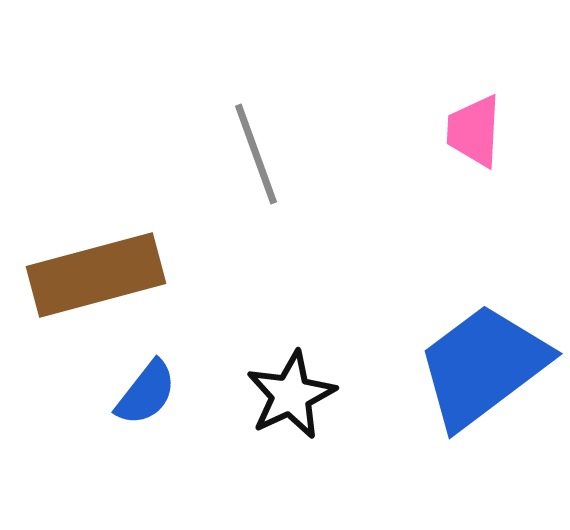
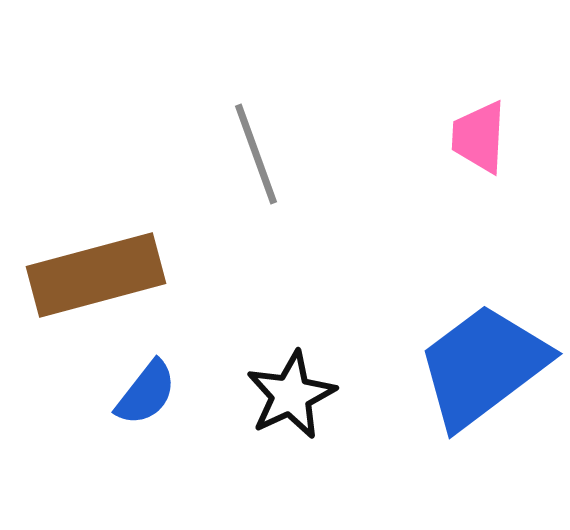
pink trapezoid: moved 5 px right, 6 px down
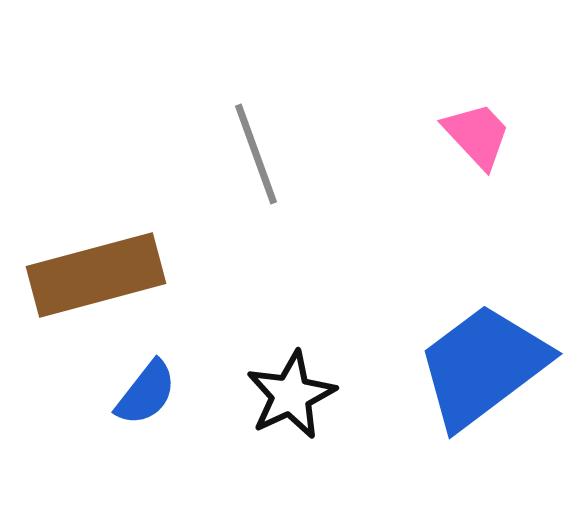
pink trapezoid: moved 2 px left, 2 px up; rotated 134 degrees clockwise
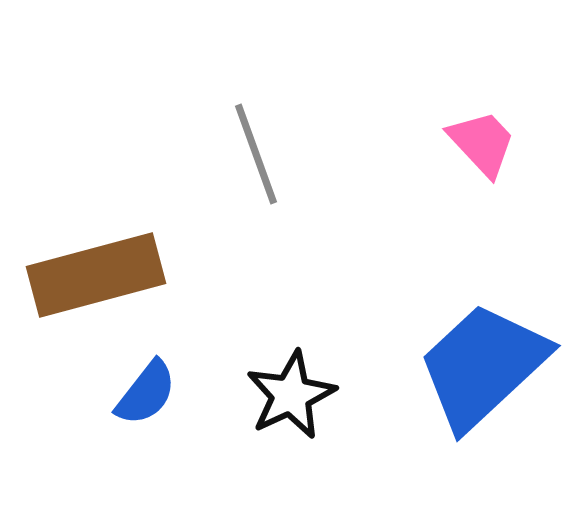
pink trapezoid: moved 5 px right, 8 px down
blue trapezoid: rotated 6 degrees counterclockwise
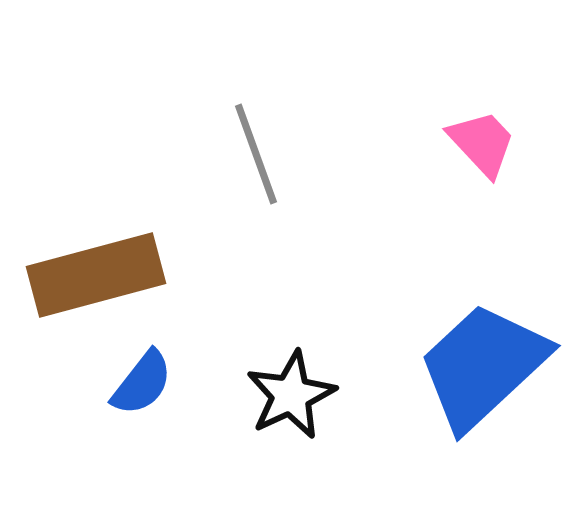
blue semicircle: moved 4 px left, 10 px up
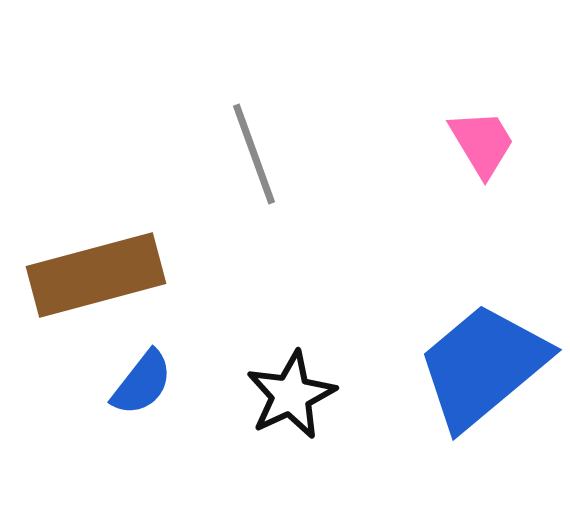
pink trapezoid: rotated 12 degrees clockwise
gray line: moved 2 px left
blue trapezoid: rotated 3 degrees clockwise
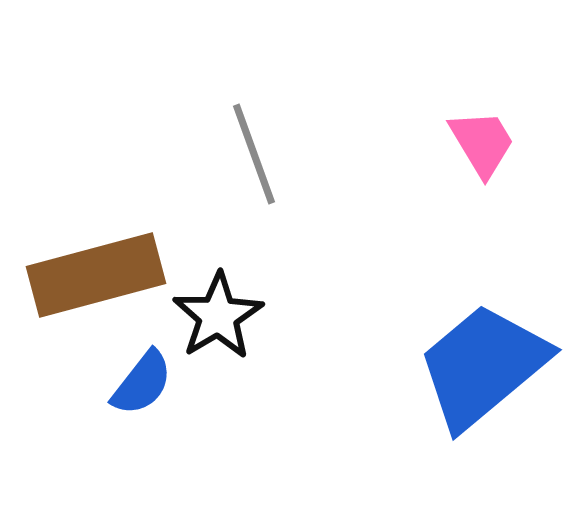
black star: moved 73 px left, 79 px up; rotated 6 degrees counterclockwise
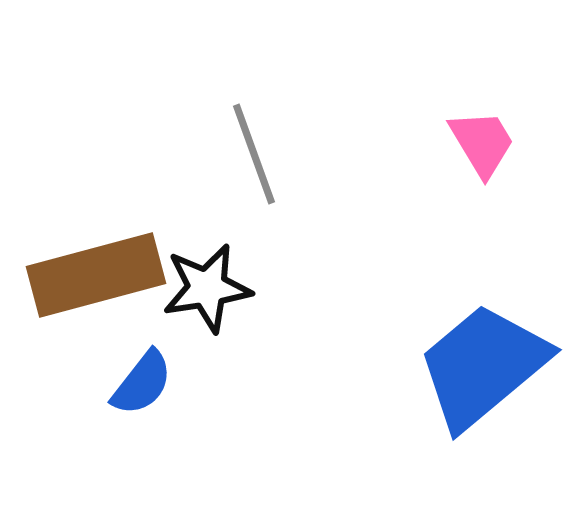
black star: moved 11 px left, 28 px up; rotated 22 degrees clockwise
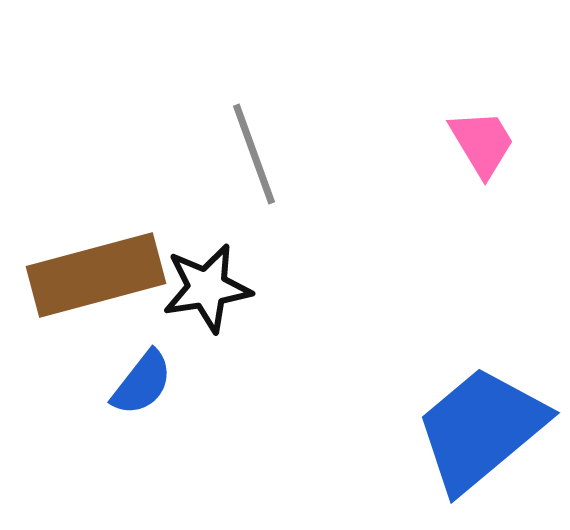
blue trapezoid: moved 2 px left, 63 px down
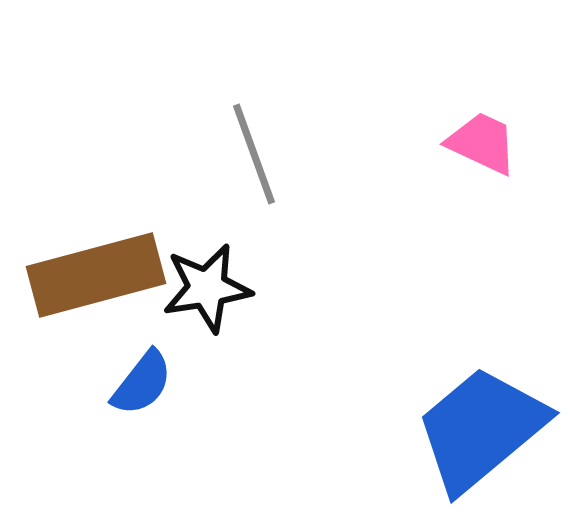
pink trapezoid: rotated 34 degrees counterclockwise
